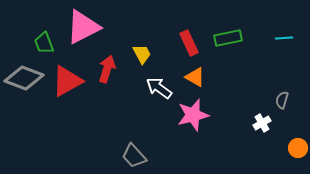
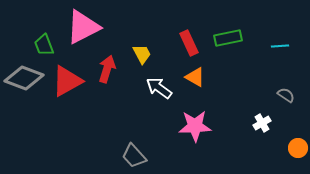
cyan line: moved 4 px left, 8 px down
green trapezoid: moved 2 px down
gray semicircle: moved 4 px right, 5 px up; rotated 108 degrees clockwise
pink star: moved 2 px right, 11 px down; rotated 12 degrees clockwise
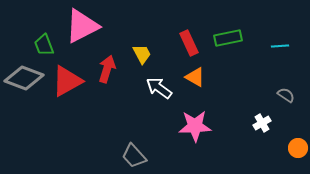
pink triangle: moved 1 px left, 1 px up
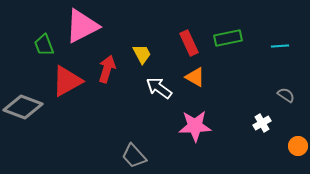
gray diamond: moved 1 px left, 29 px down
orange circle: moved 2 px up
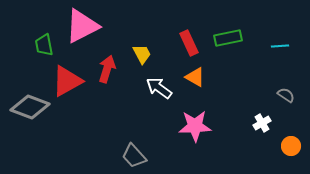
green trapezoid: rotated 10 degrees clockwise
gray diamond: moved 7 px right
orange circle: moved 7 px left
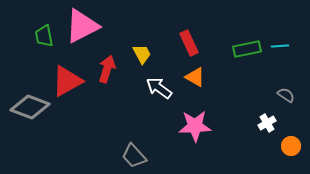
green rectangle: moved 19 px right, 11 px down
green trapezoid: moved 9 px up
white cross: moved 5 px right
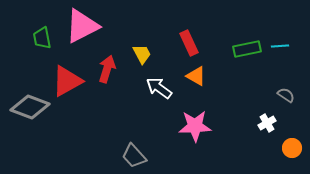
green trapezoid: moved 2 px left, 2 px down
orange triangle: moved 1 px right, 1 px up
orange circle: moved 1 px right, 2 px down
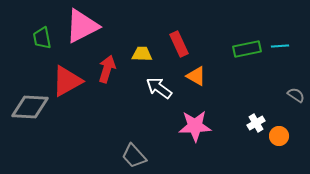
red rectangle: moved 10 px left, 1 px down
yellow trapezoid: rotated 60 degrees counterclockwise
gray semicircle: moved 10 px right
gray diamond: rotated 18 degrees counterclockwise
white cross: moved 11 px left
orange circle: moved 13 px left, 12 px up
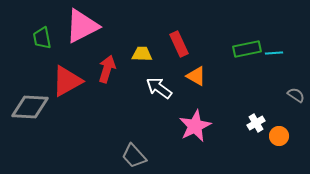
cyan line: moved 6 px left, 7 px down
pink star: rotated 24 degrees counterclockwise
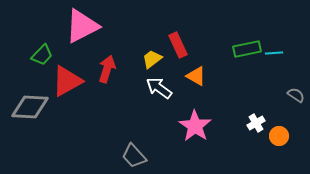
green trapezoid: moved 17 px down; rotated 125 degrees counterclockwise
red rectangle: moved 1 px left, 1 px down
yellow trapezoid: moved 10 px right, 5 px down; rotated 40 degrees counterclockwise
pink star: rotated 12 degrees counterclockwise
